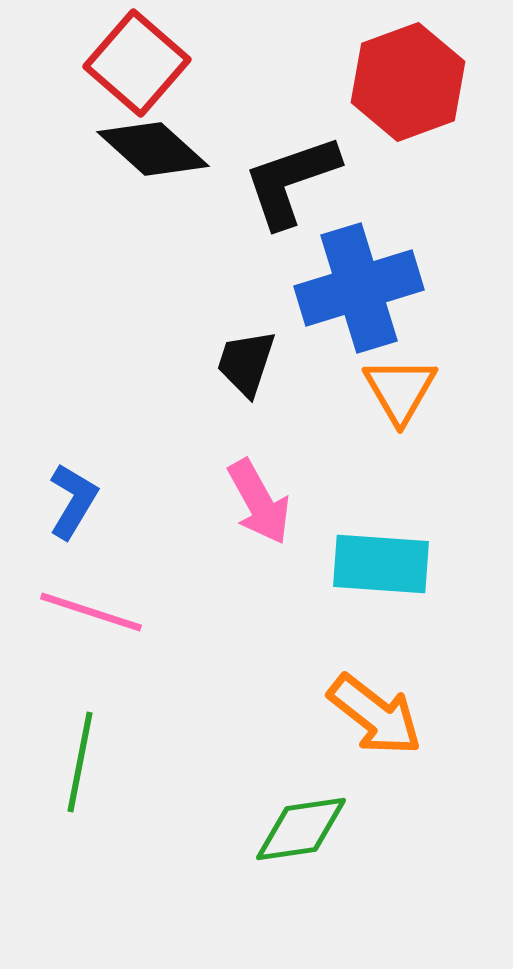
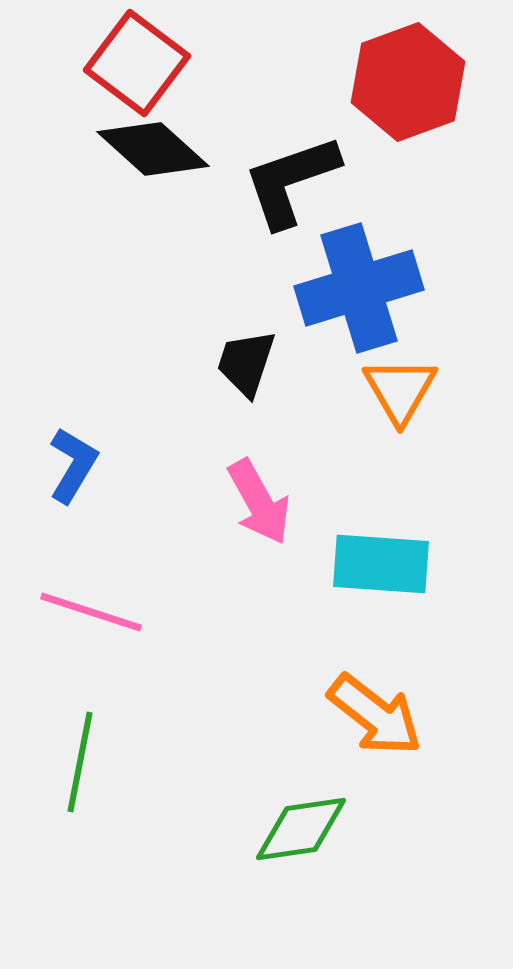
red square: rotated 4 degrees counterclockwise
blue L-shape: moved 36 px up
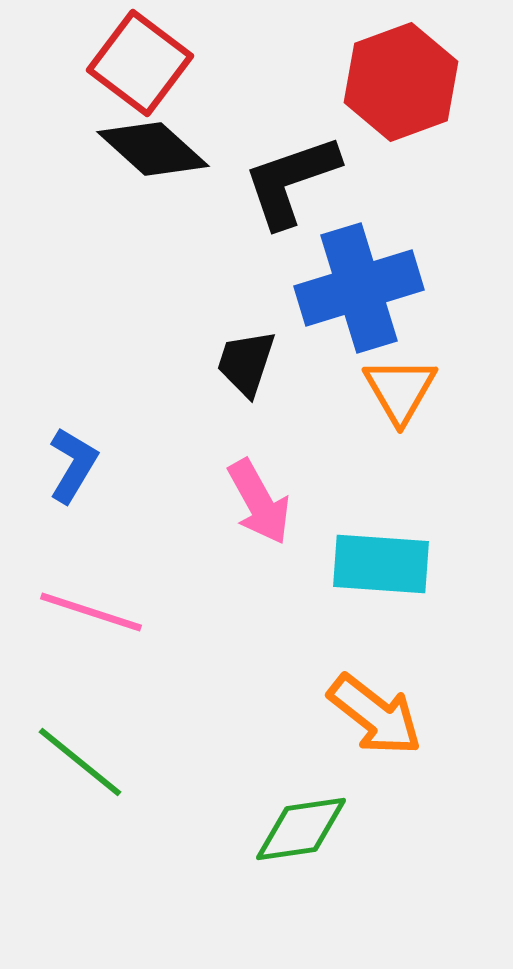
red square: moved 3 px right
red hexagon: moved 7 px left
green line: rotated 62 degrees counterclockwise
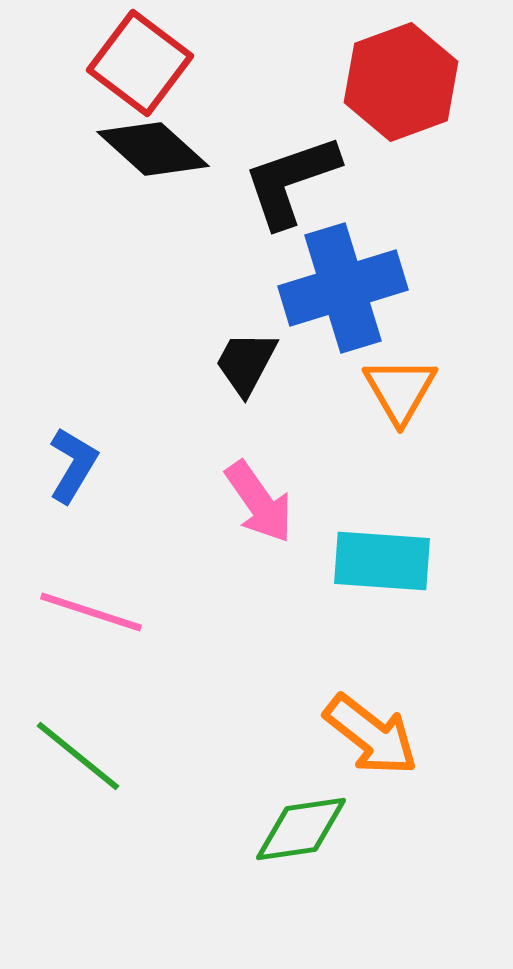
blue cross: moved 16 px left
black trapezoid: rotated 10 degrees clockwise
pink arrow: rotated 6 degrees counterclockwise
cyan rectangle: moved 1 px right, 3 px up
orange arrow: moved 4 px left, 20 px down
green line: moved 2 px left, 6 px up
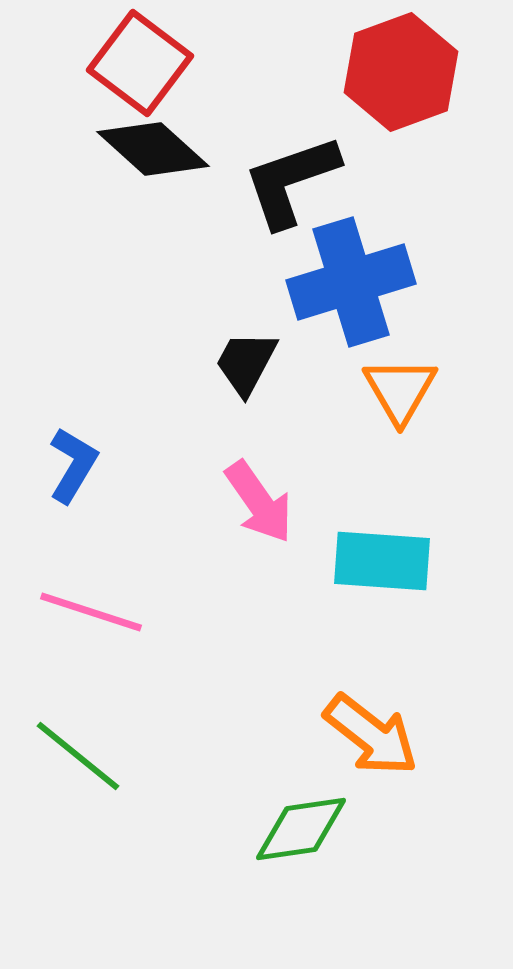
red hexagon: moved 10 px up
blue cross: moved 8 px right, 6 px up
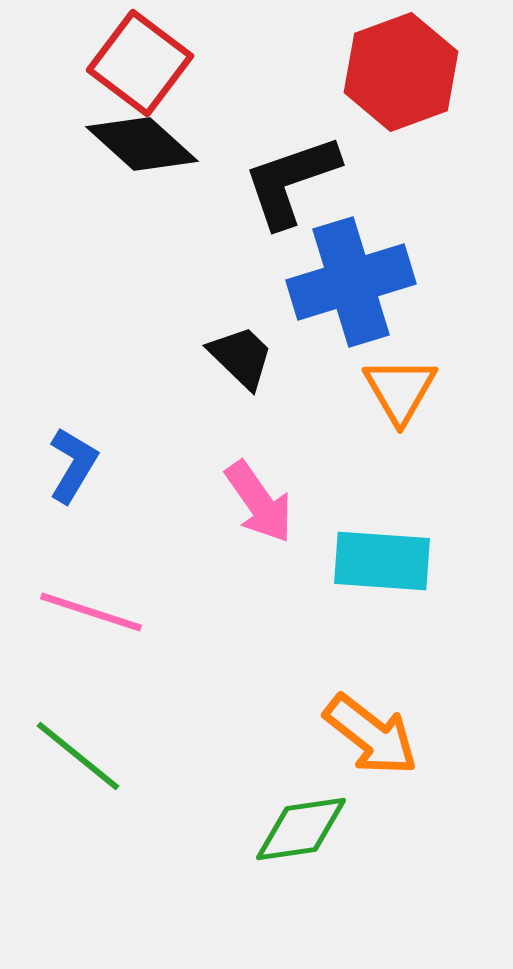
black diamond: moved 11 px left, 5 px up
black trapezoid: moved 5 px left, 6 px up; rotated 106 degrees clockwise
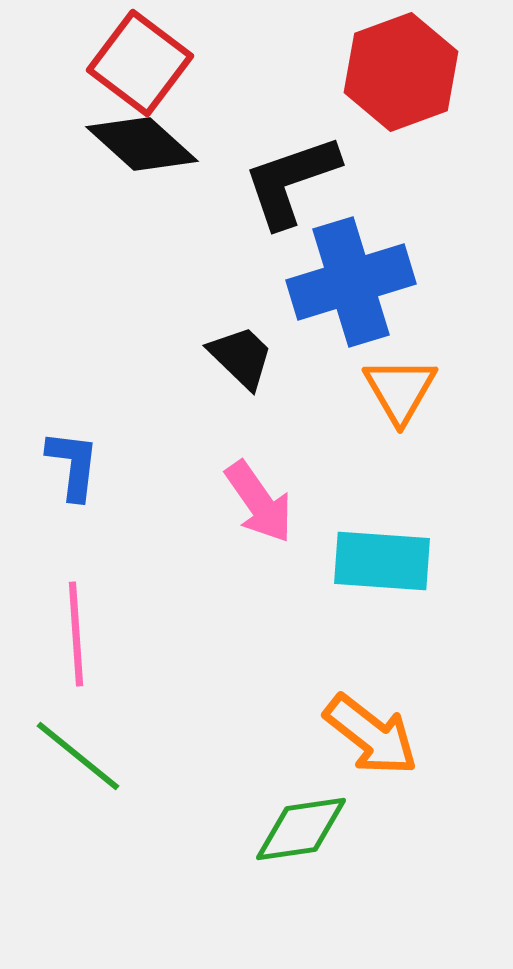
blue L-shape: rotated 24 degrees counterclockwise
pink line: moved 15 px left, 22 px down; rotated 68 degrees clockwise
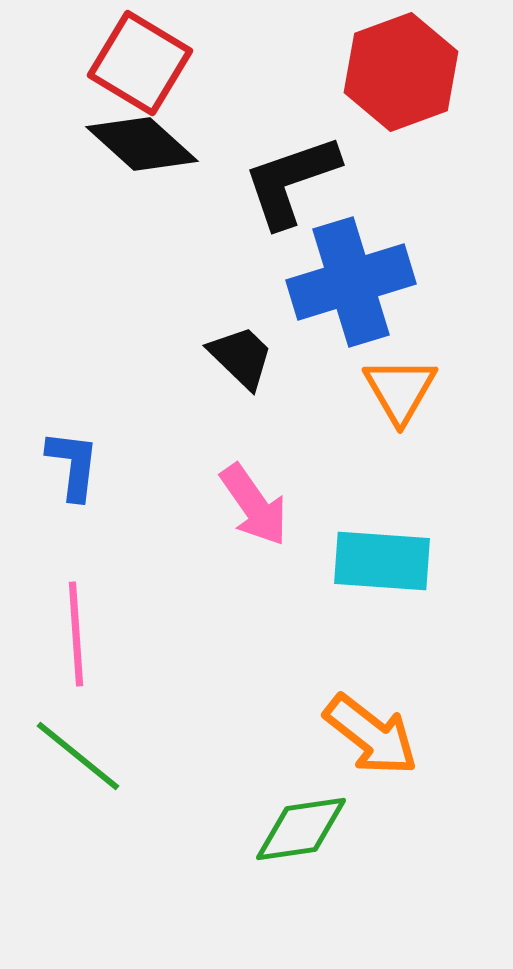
red square: rotated 6 degrees counterclockwise
pink arrow: moved 5 px left, 3 px down
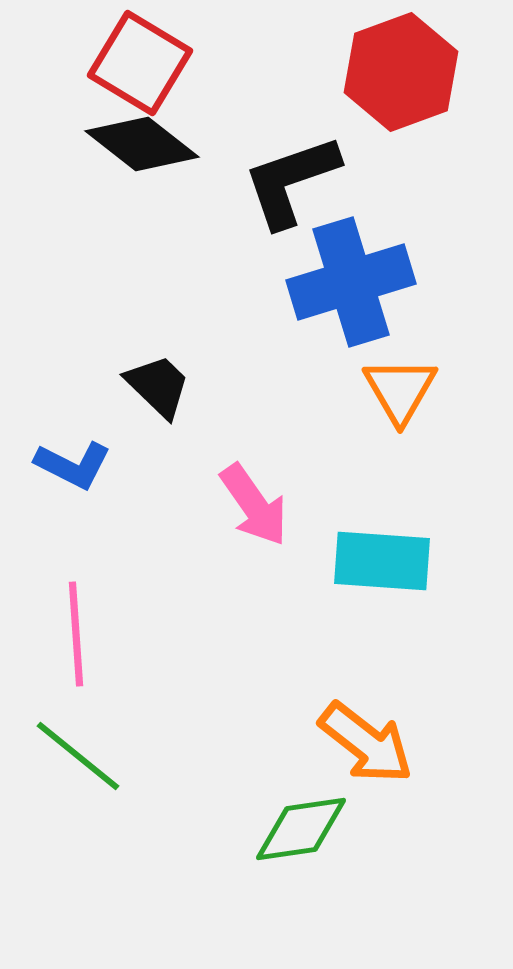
black diamond: rotated 4 degrees counterclockwise
black trapezoid: moved 83 px left, 29 px down
blue L-shape: rotated 110 degrees clockwise
orange arrow: moved 5 px left, 8 px down
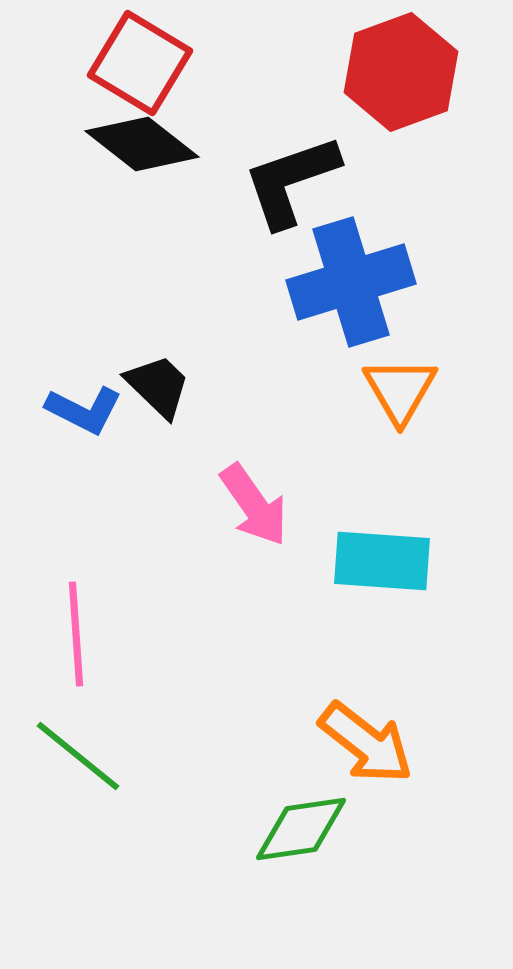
blue L-shape: moved 11 px right, 55 px up
